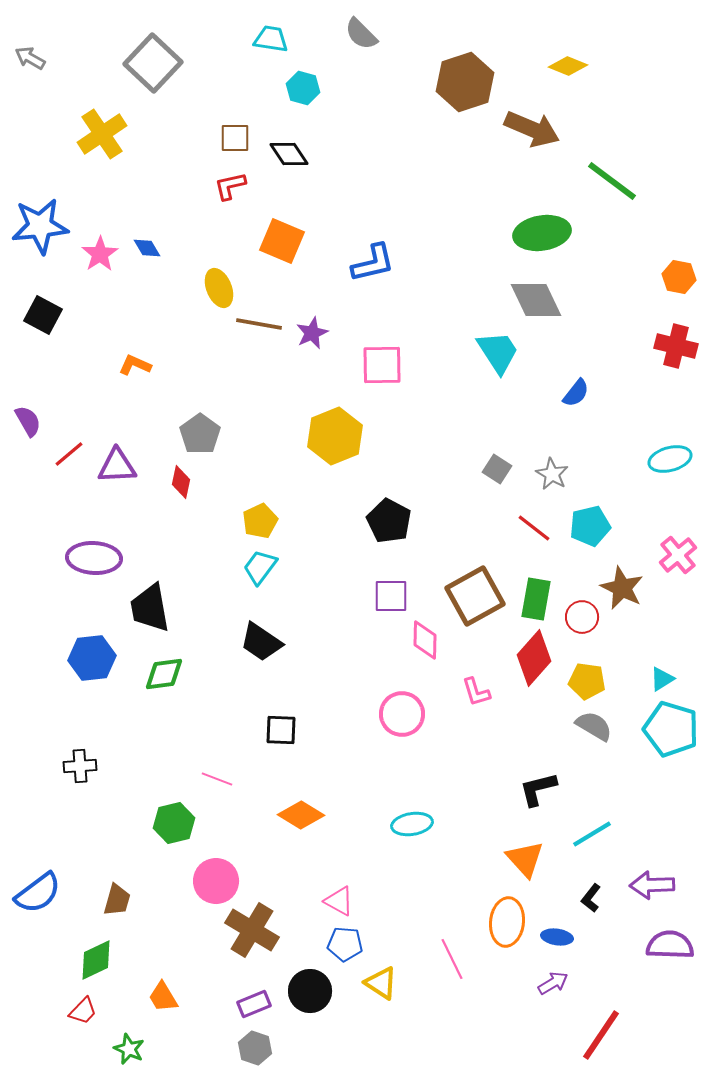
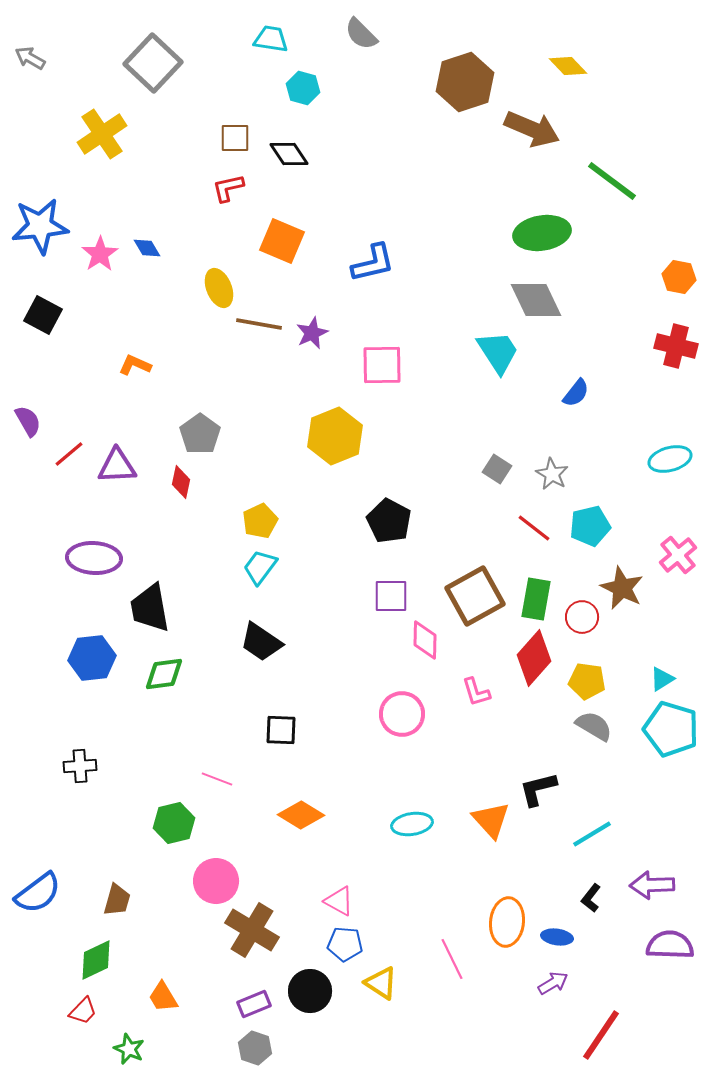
yellow diamond at (568, 66): rotated 24 degrees clockwise
red L-shape at (230, 186): moved 2 px left, 2 px down
orange triangle at (525, 859): moved 34 px left, 39 px up
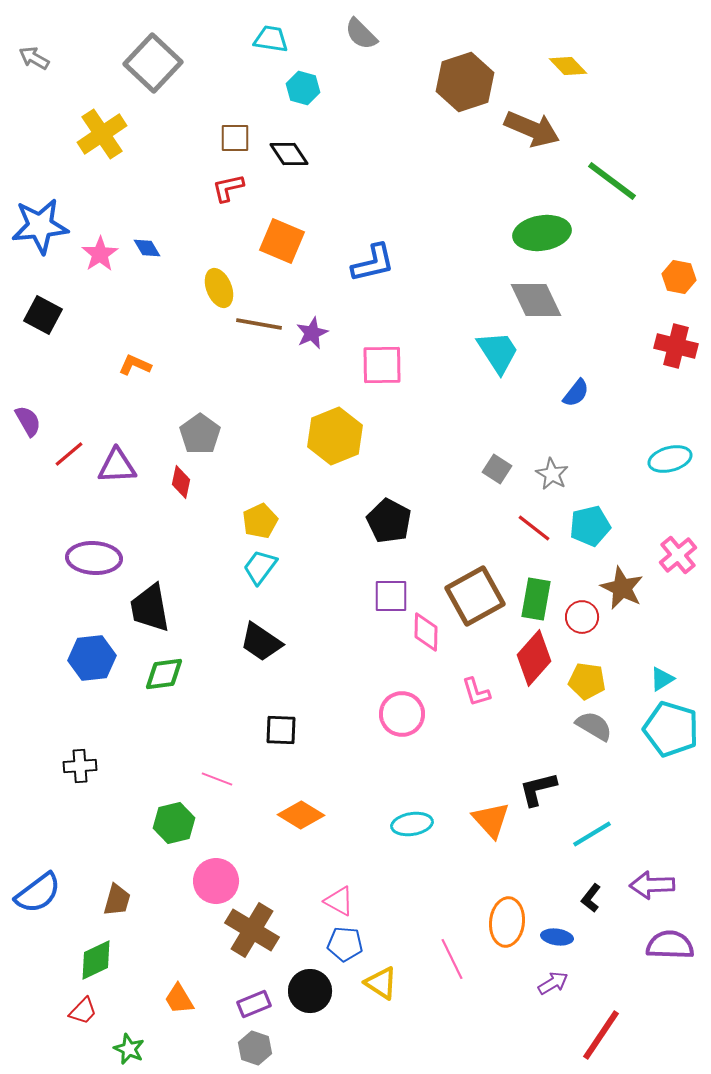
gray arrow at (30, 58): moved 4 px right
pink diamond at (425, 640): moved 1 px right, 8 px up
orange trapezoid at (163, 997): moved 16 px right, 2 px down
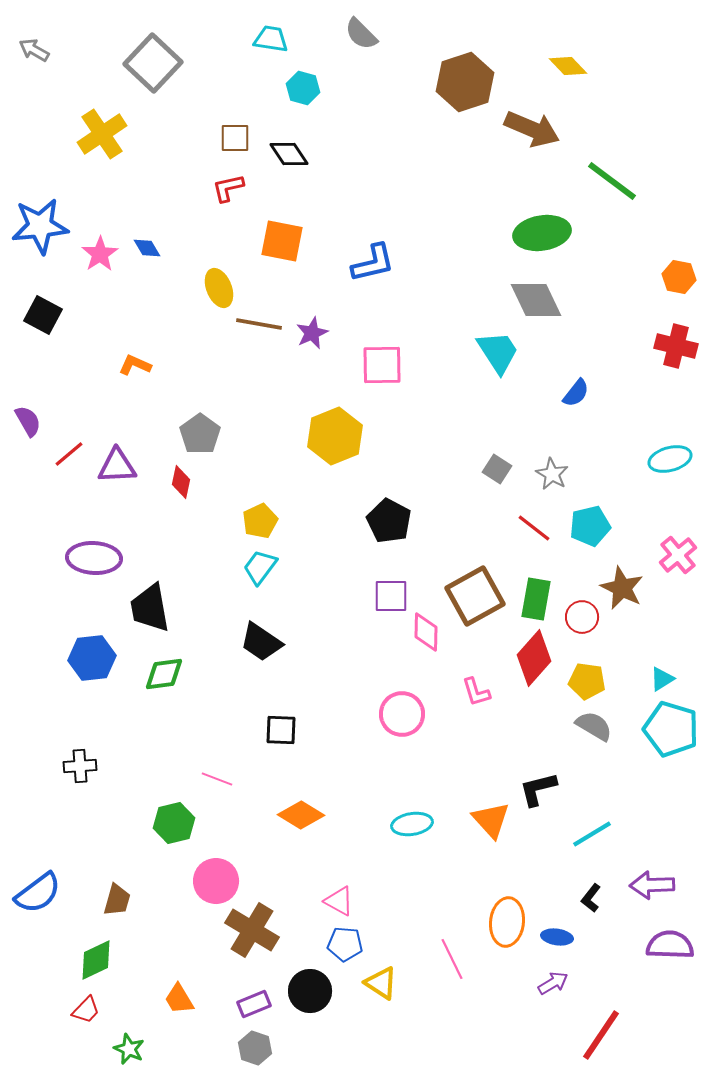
gray arrow at (34, 58): moved 8 px up
orange square at (282, 241): rotated 12 degrees counterclockwise
red trapezoid at (83, 1011): moved 3 px right, 1 px up
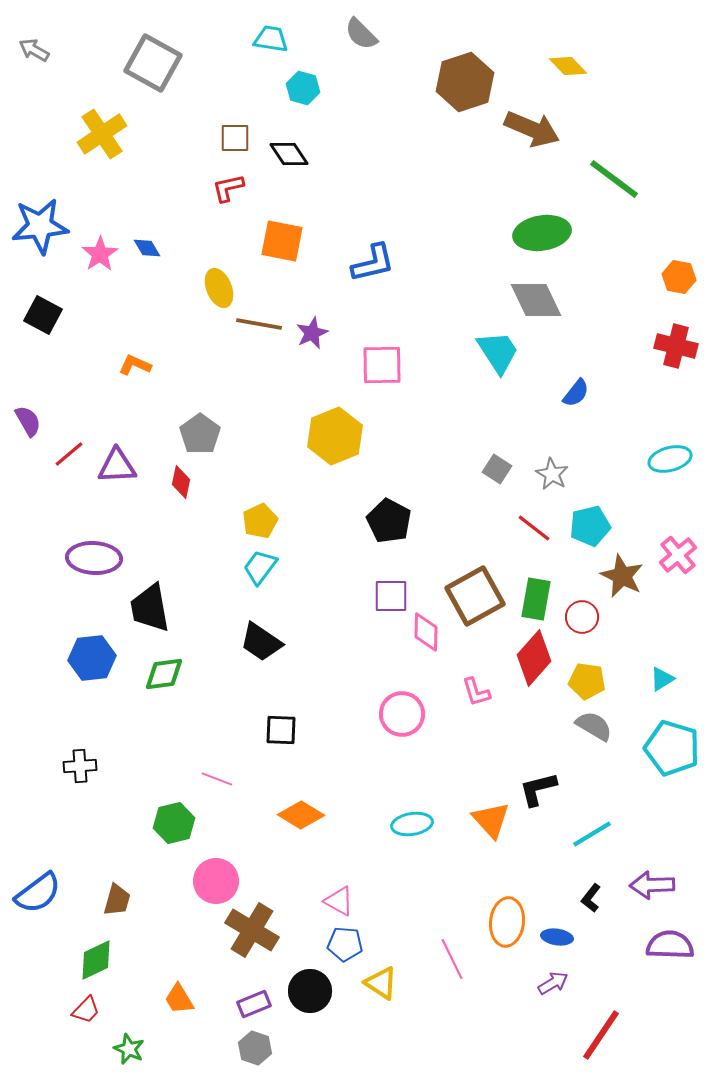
gray square at (153, 63): rotated 14 degrees counterclockwise
green line at (612, 181): moved 2 px right, 2 px up
brown star at (622, 588): moved 12 px up
cyan pentagon at (671, 729): moved 1 px right, 19 px down
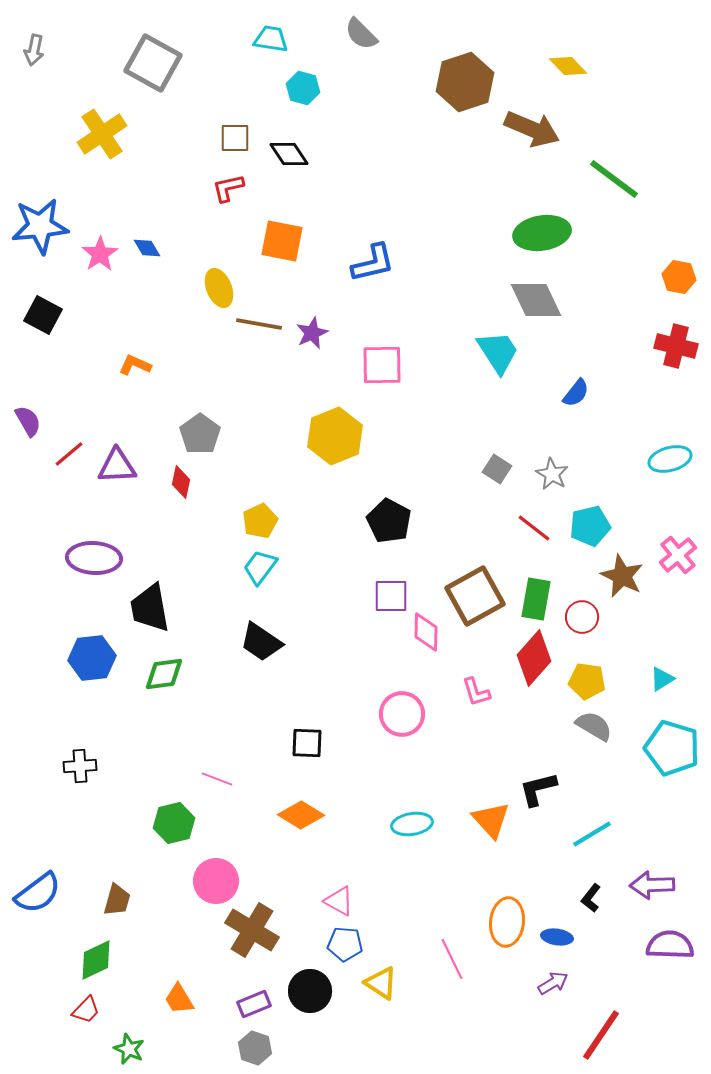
gray arrow at (34, 50): rotated 108 degrees counterclockwise
black square at (281, 730): moved 26 px right, 13 px down
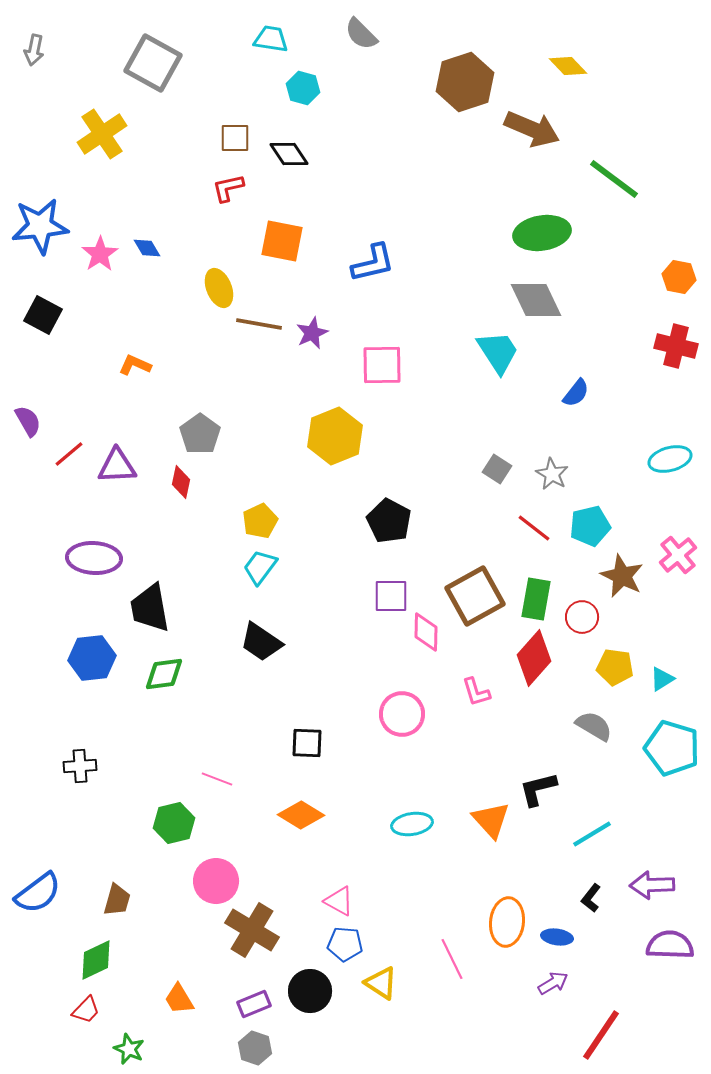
yellow pentagon at (587, 681): moved 28 px right, 14 px up
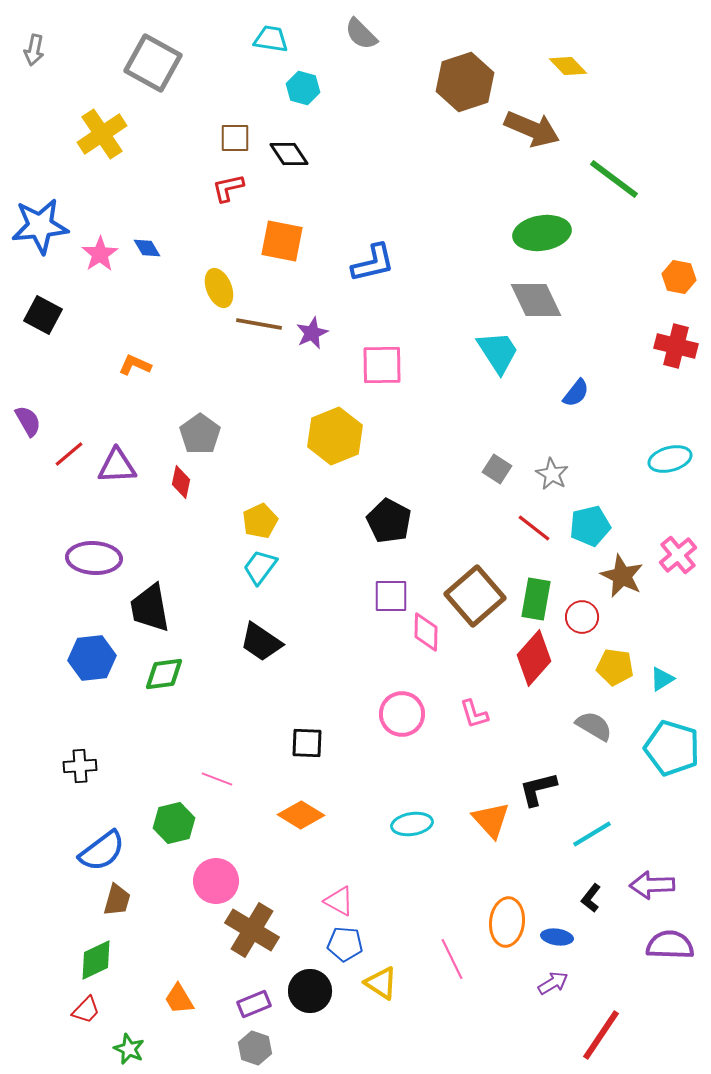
brown square at (475, 596): rotated 12 degrees counterclockwise
pink L-shape at (476, 692): moved 2 px left, 22 px down
blue semicircle at (38, 893): moved 64 px right, 42 px up
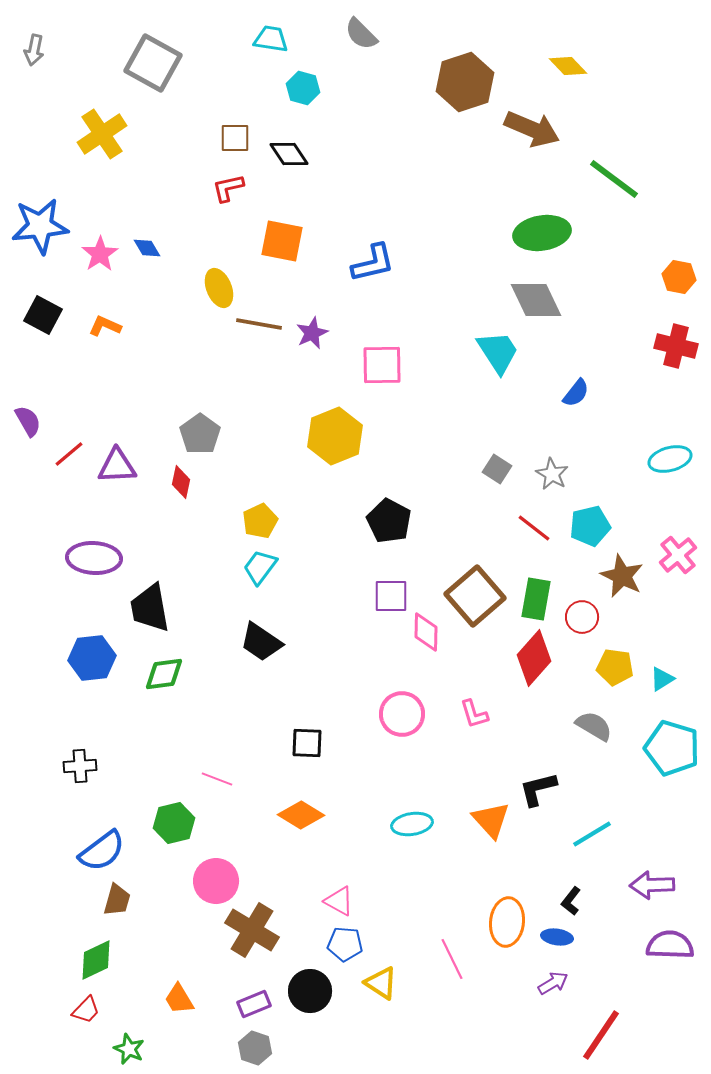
orange L-shape at (135, 365): moved 30 px left, 39 px up
black L-shape at (591, 898): moved 20 px left, 3 px down
